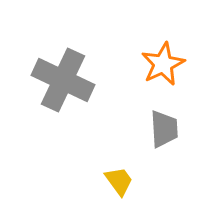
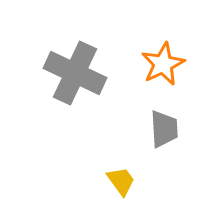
gray cross: moved 12 px right, 7 px up
yellow trapezoid: moved 2 px right
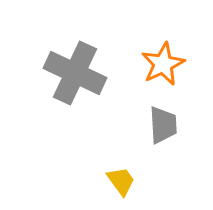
gray trapezoid: moved 1 px left, 4 px up
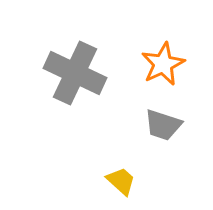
gray trapezoid: rotated 111 degrees clockwise
yellow trapezoid: rotated 12 degrees counterclockwise
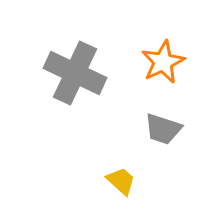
orange star: moved 2 px up
gray trapezoid: moved 4 px down
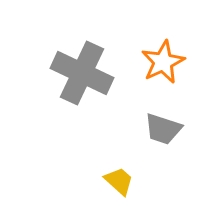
gray cross: moved 7 px right
yellow trapezoid: moved 2 px left
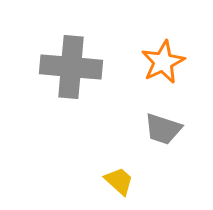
gray cross: moved 11 px left, 6 px up; rotated 20 degrees counterclockwise
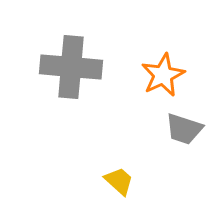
orange star: moved 13 px down
gray trapezoid: moved 21 px right
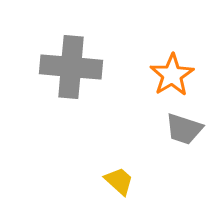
orange star: moved 9 px right; rotated 6 degrees counterclockwise
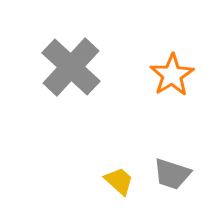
gray cross: rotated 38 degrees clockwise
gray trapezoid: moved 12 px left, 45 px down
